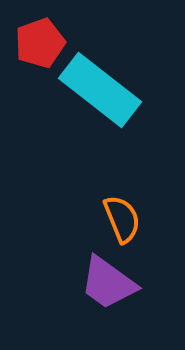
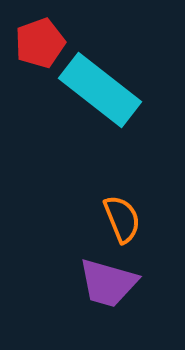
purple trapezoid: rotated 20 degrees counterclockwise
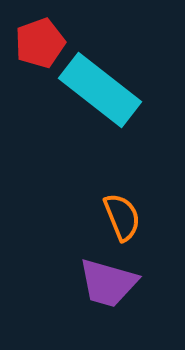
orange semicircle: moved 2 px up
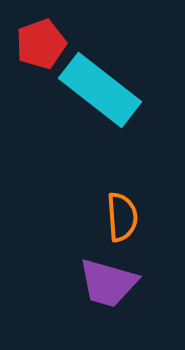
red pentagon: moved 1 px right, 1 px down
orange semicircle: rotated 18 degrees clockwise
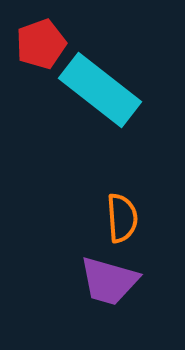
orange semicircle: moved 1 px down
purple trapezoid: moved 1 px right, 2 px up
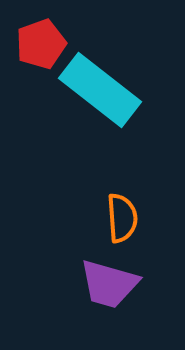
purple trapezoid: moved 3 px down
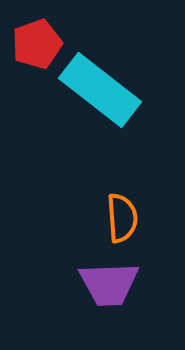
red pentagon: moved 4 px left
purple trapezoid: rotated 18 degrees counterclockwise
